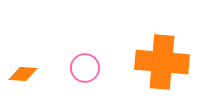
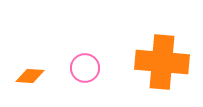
orange diamond: moved 7 px right, 2 px down
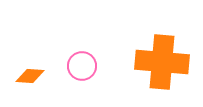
pink circle: moved 3 px left, 2 px up
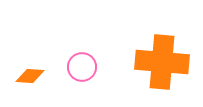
pink circle: moved 1 px down
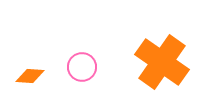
orange cross: rotated 30 degrees clockwise
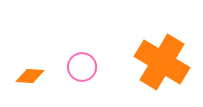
orange cross: rotated 4 degrees counterclockwise
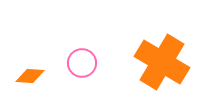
pink circle: moved 4 px up
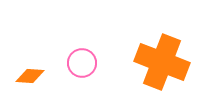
orange cross: rotated 10 degrees counterclockwise
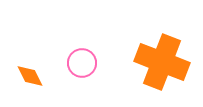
orange diamond: rotated 60 degrees clockwise
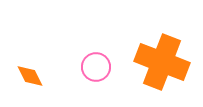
pink circle: moved 14 px right, 4 px down
